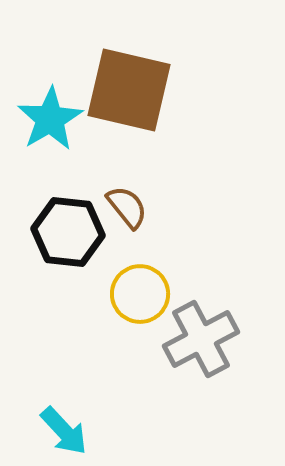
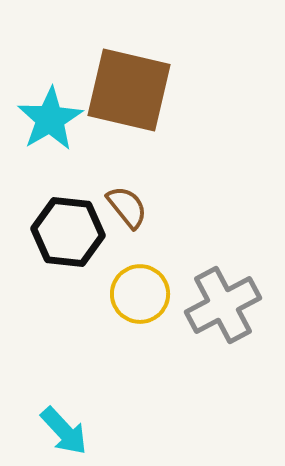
gray cross: moved 22 px right, 34 px up
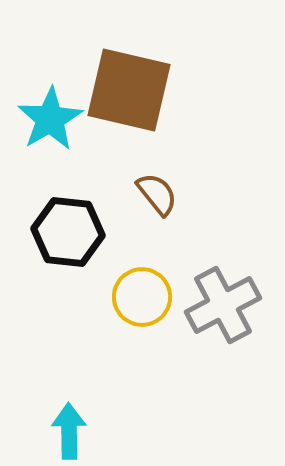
brown semicircle: moved 30 px right, 13 px up
yellow circle: moved 2 px right, 3 px down
cyan arrow: moved 5 px right; rotated 138 degrees counterclockwise
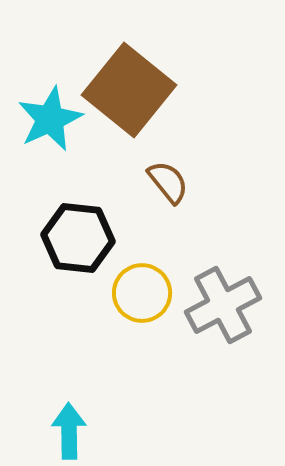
brown square: rotated 26 degrees clockwise
cyan star: rotated 6 degrees clockwise
brown semicircle: moved 11 px right, 12 px up
black hexagon: moved 10 px right, 6 px down
yellow circle: moved 4 px up
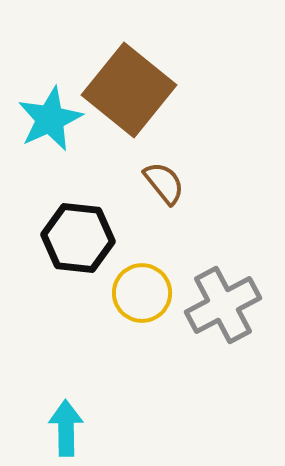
brown semicircle: moved 4 px left, 1 px down
cyan arrow: moved 3 px left, 3 px up
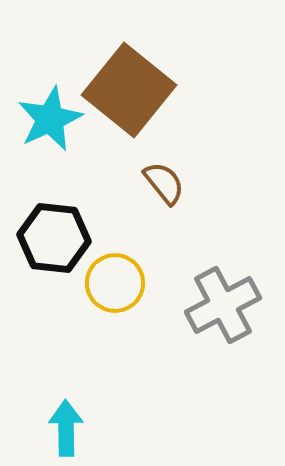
black hexagon: moved 24 px left
yellow circle: moved 27 px left, 10 px up
